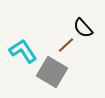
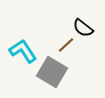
black semicircle: rotated 10 degrees counterclockwise
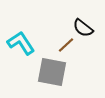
cyan L-shape: moved 2 px left, 8 px up
gray square: rotated 20 degrees counterclockwise
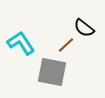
black semicircle: moved 1 px right
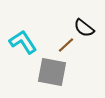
cyan L-shape: moved 2 px right, 1 px up
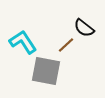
gray square: moved 6 px left, 1 px up
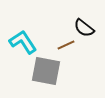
brown line: rotated 18 degrees clockwise
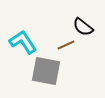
black semicircle: moved 1 px left, 1 px up
